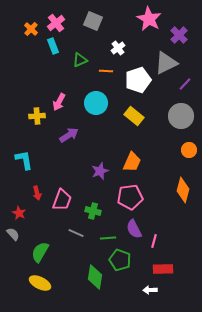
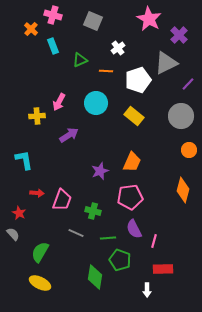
pink cross: moved 3 px left, 8 px up; rotated 36 degrees counterclockwise
purple line: moved 3 px right
red arrow: rotated 72 degrees counterclockwise
white arrow: moved 3 px left; rotated 88 degrees counterclockwise
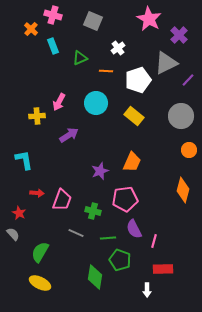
green triangle: moved 2 px up
purple line: moved 4 px up
pink pentagon: moved 5 px left, 2 px down
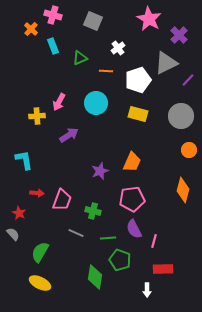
yellow rectangle: moved 4 px right, 2 px up; rotated 24 degrees counterclockwise
pink pentagon: moved 7 px right
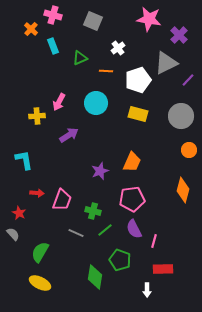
pink star: rotated 20 degrees counterclockwise
green line: moved 3 px left, 8 px up; rotated 35 degrees counterclockwise
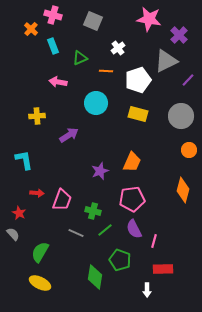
gray triangle: moved 2 px up
pink arrow: moved 1 px left, 20 px up; rotated 72 degrees clockwise
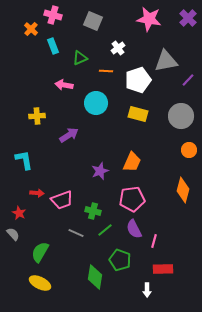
purple cross: moved 9 px right, 17 px up
gray triangle: rotated 15 degrees clockwise
pink arrow: moved 6 px right, 3 px down
pink trapezoid: rotated 50 degrees clockwise
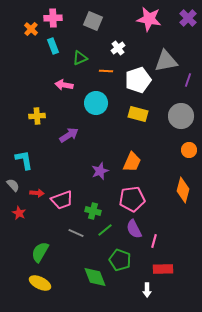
pink cross: moved 3 px down; rotated 18 degrees counterclockwise
purple line: rotated 24 degrees counterclockwise
gray semicircle: moved 49 px up
green diamond: rotated 30 degrees counterclockwise
